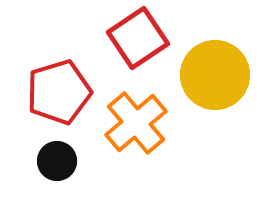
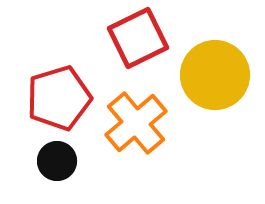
red square: rotated 8 degrees clockwise
red pentagon: moved 6 px down
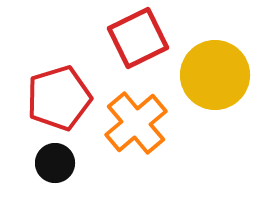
black circle: moved 2 px left, 2 px down
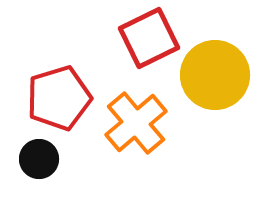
red square: moved 11 px right
black circle: moved 16 px left, 4 px up
